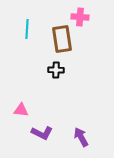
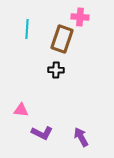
brown rectangle: rotated 28 degrees clockwise
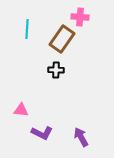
brown rectangle: rotated 16 degrees clockwise
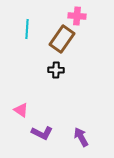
pink cross: moved 3 px left, 1 px up
pink triangle: rotated 28 degrees clockwise
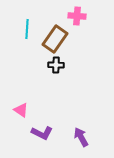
brown rectangle: moved 7 px left
black cross: moved 5 px up
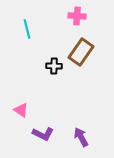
cyan line: rotated 18 degrees counterclockwise
brown rectangle: moved 26 px right, 13 px down
black cross: moved 2 px left, 1 px down
purple L-shape: moved 1 px right, 1 px down
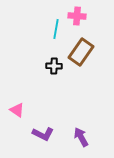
cyan line: moved 29 px right; rotated 24 degrees clockwise
pink triangle: moved 4 px left
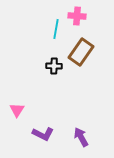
pink triangle: rotated 28 degrees clockwise
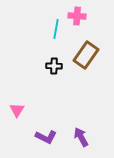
brown rectangle: moved 5 px right, 3 px down
purple L-shape: moved 3 px right, 3 px down
